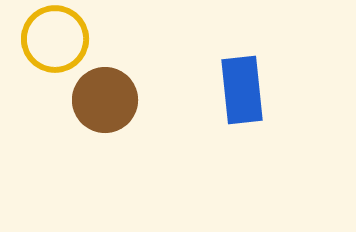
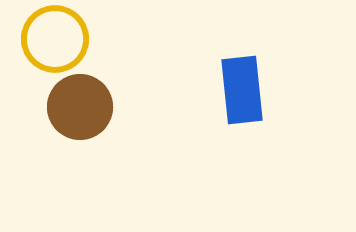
brown circle: moved 25 px left, 7 px down
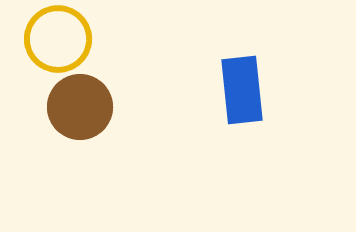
yellow circle: moved 3 px right
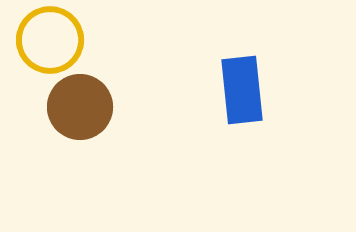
yellow circle: moved 8 px left, 1 px down
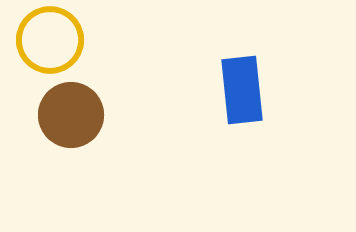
brown circle: moved 9 px left, 8 px down
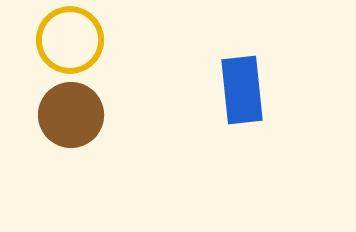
yellow circle: moved 20 px right
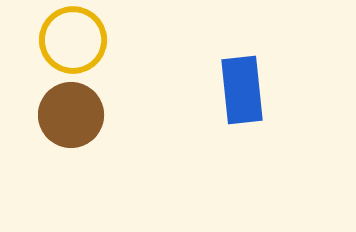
yellow circle: moved 3 px right
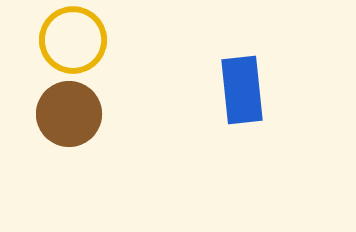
brown circle: moved 2 px left, 1 px up
